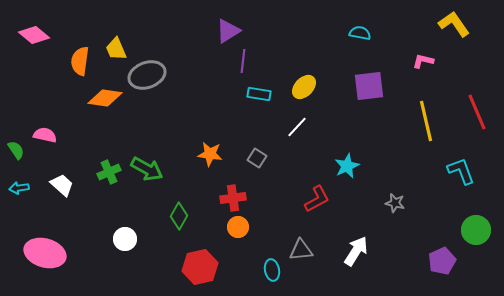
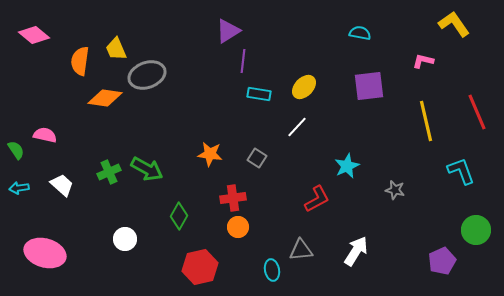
gray star: moved 13 px up
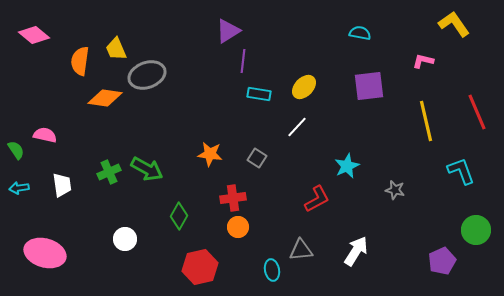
white trapezoid: rotated 40 degrees clockwise
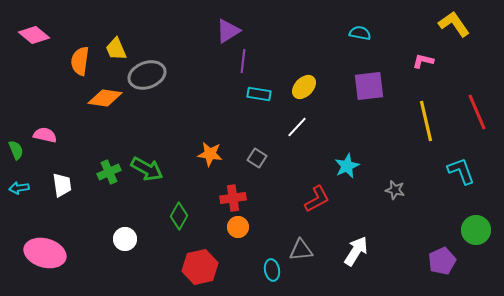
green semicircle: rotated 12 degrees clockwise
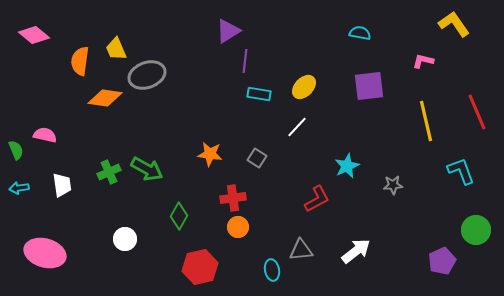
purple line: moved 2 px right
gray star: moved 2 px left, 5 px up; rotated 18 degrees counterclockwise
white arrow: rotated 20 degrees clockwise
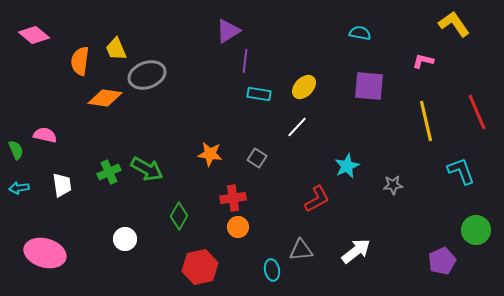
purple square: rotated 12 degrees clockwise
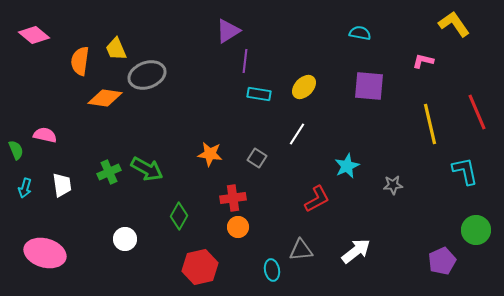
yellow line: moved 4 px right, 3 px down
white line: moved 7 px down; rotated 10 degrees counterclockwise
cyan L-shape: moved 4 px right; rotated 8 degrees clockwise
cyan arrow: moved 6 px right; rotated 66 degrees counterclockwise
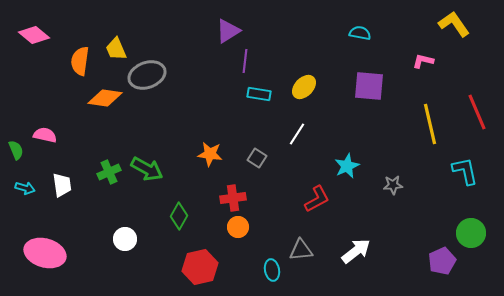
cyan arrow: rotated 90 degrees counterclockwise
green circle: moved 5 px left, 3 px down
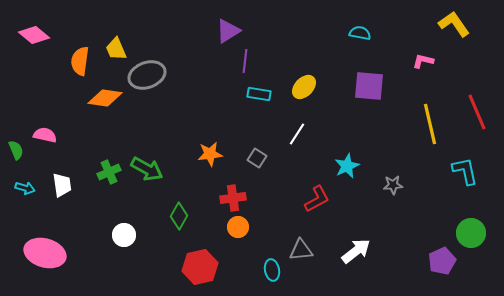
orange star: rotated 15 degrees counterclockwise
white circle: moved 1 px left, 4 px up
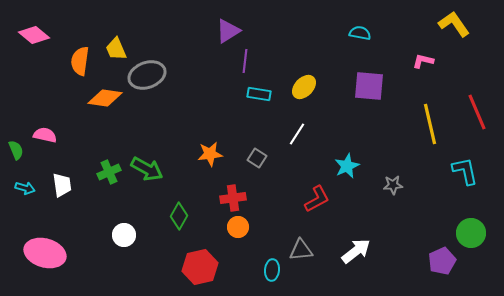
cyan ellipse: rotated 15 degrees clockwise
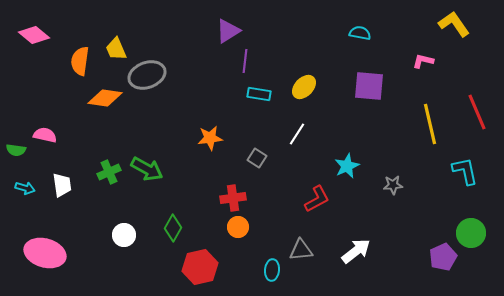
green semicircle: rotated 120 degrees clockwise
orange star: moved 16 px up
green diamond: moved 6 px left, 12 px down
purple pentagon: moved 1 px right, 4 px up
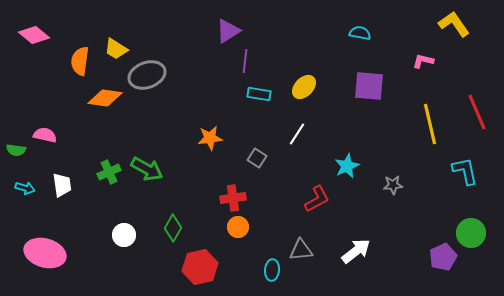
yellow trapezoid: rotated 35 degrees counterclockwise
